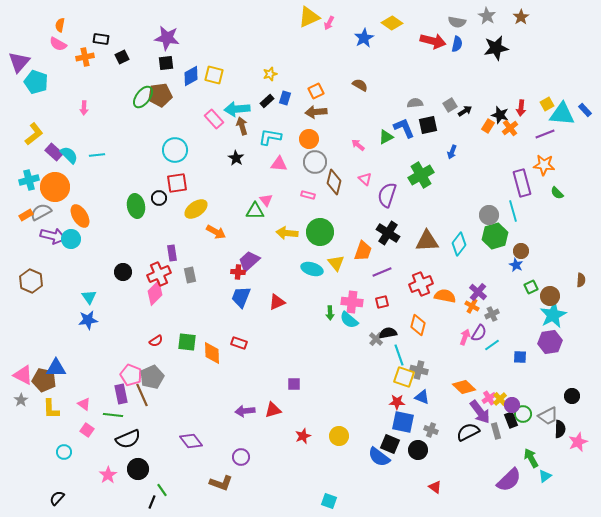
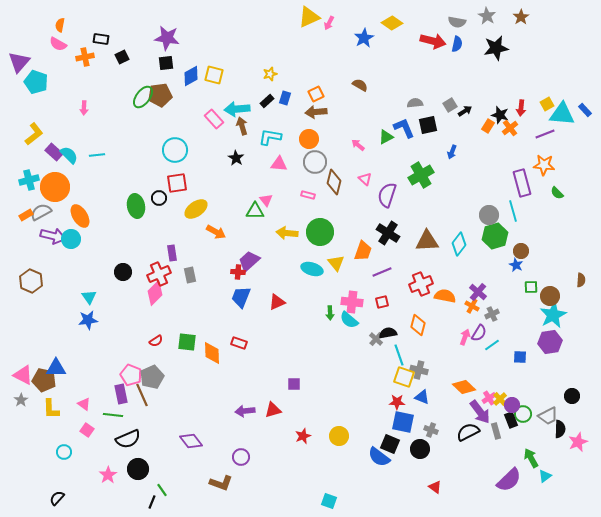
orange square at (316, 91): moved 3 px down
green square at (531, 287): rotated 24 degrees clockwise
black circle at (418, 450): moved 2 px right, 1 px up
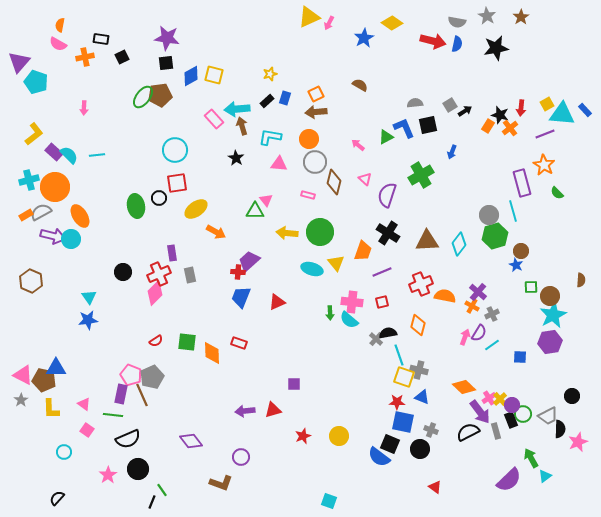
orange star at (544, 165): rotated 25 degrees clockwise
purple rectangle at (121, 394): rotated 24 degrees clockwise
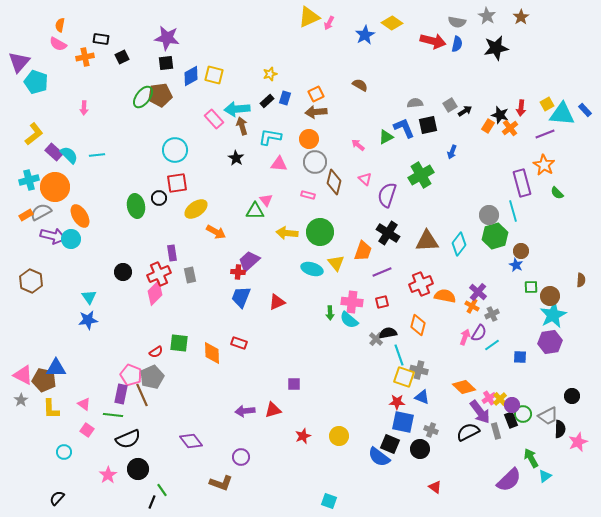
blue star at (364, 38): moved 1 px right, 3 px up
red semicircle at (156, 341): moved 11 px down
green square at (187, 342): moved 8 px left, 1 px down
